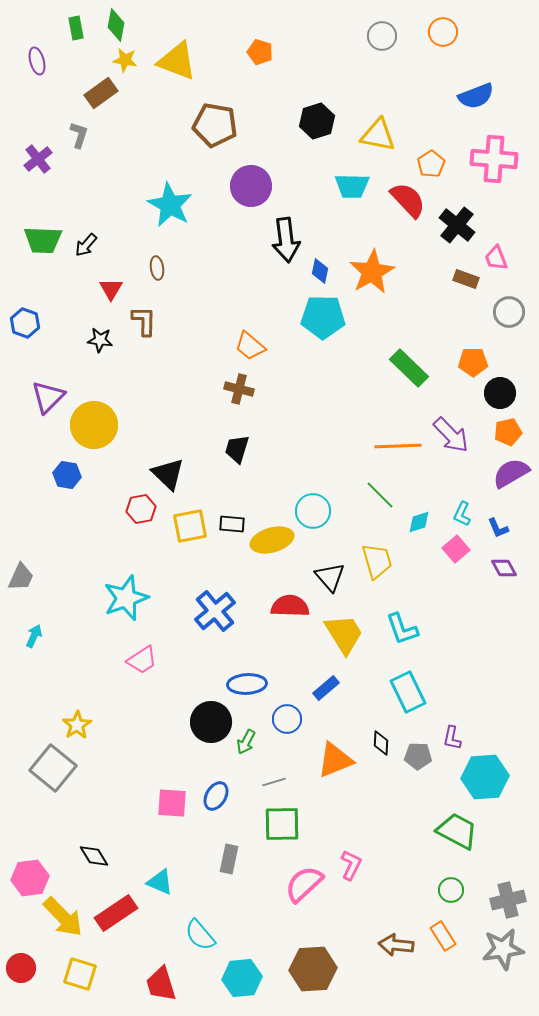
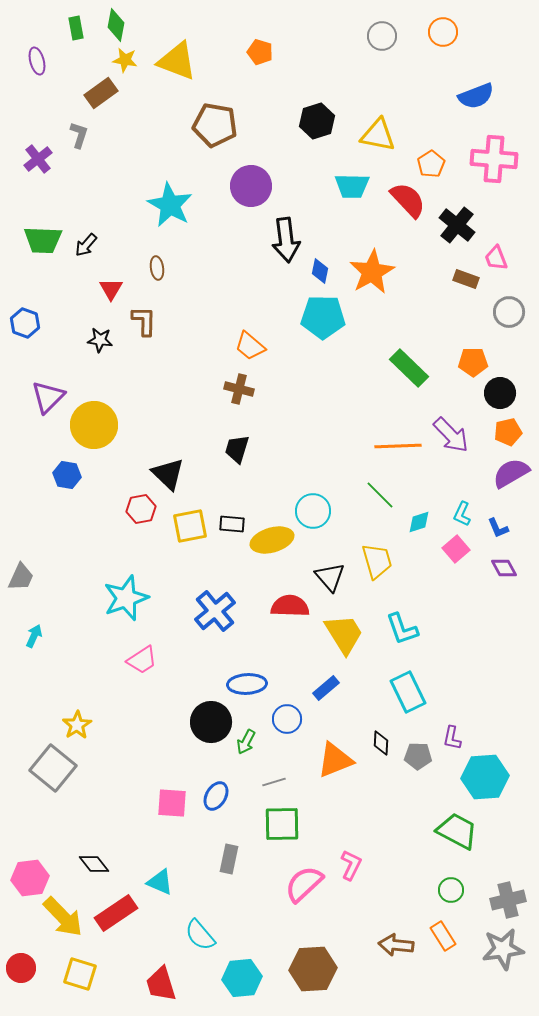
black diamond at (94, 856): moved 8 px down; rotated 8 degrees counterclockwise
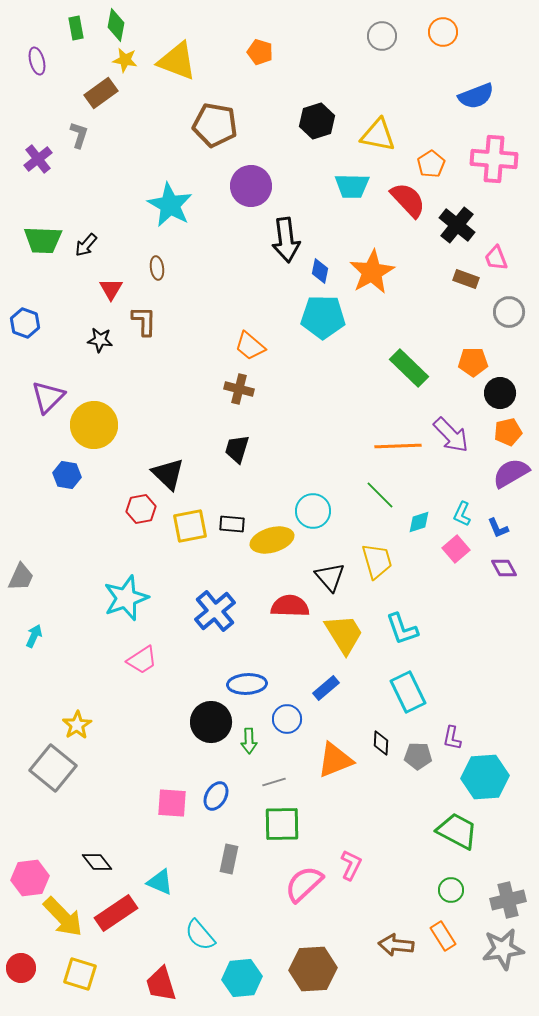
green arrow at (246, 742): moved 3 px right, 1 px up; rotated 30 degrees counterclockwise
black diamond at (94, 864): moved 3 px right, 2 px up
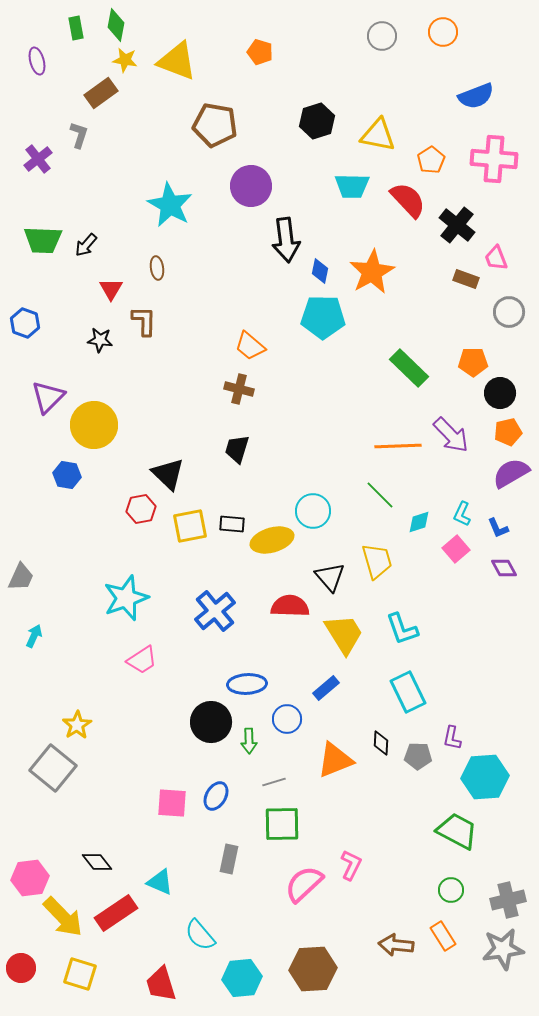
orange pentagon at (431, 164): moved 4 px up
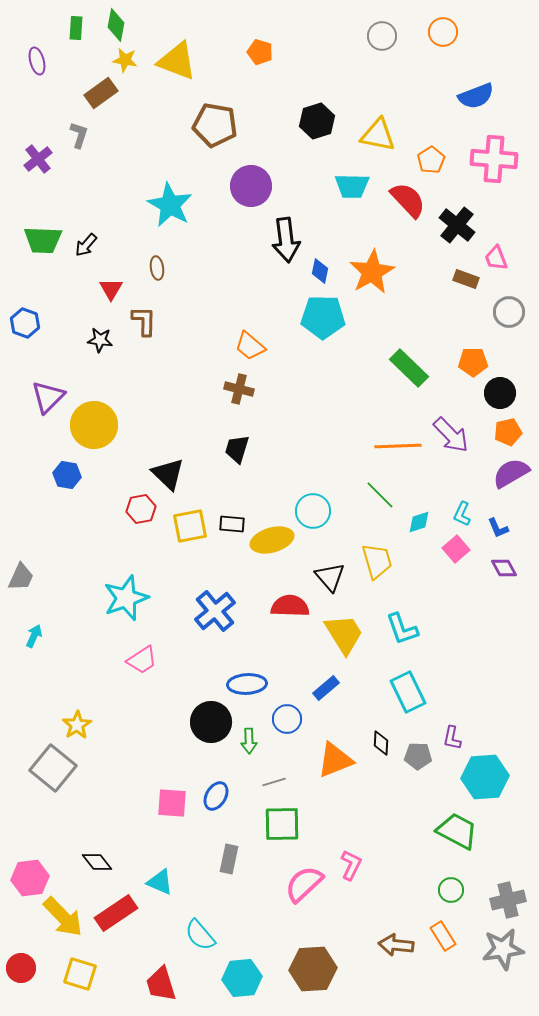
green rectangle at (76, 28): rotated 15 degrees clockwise
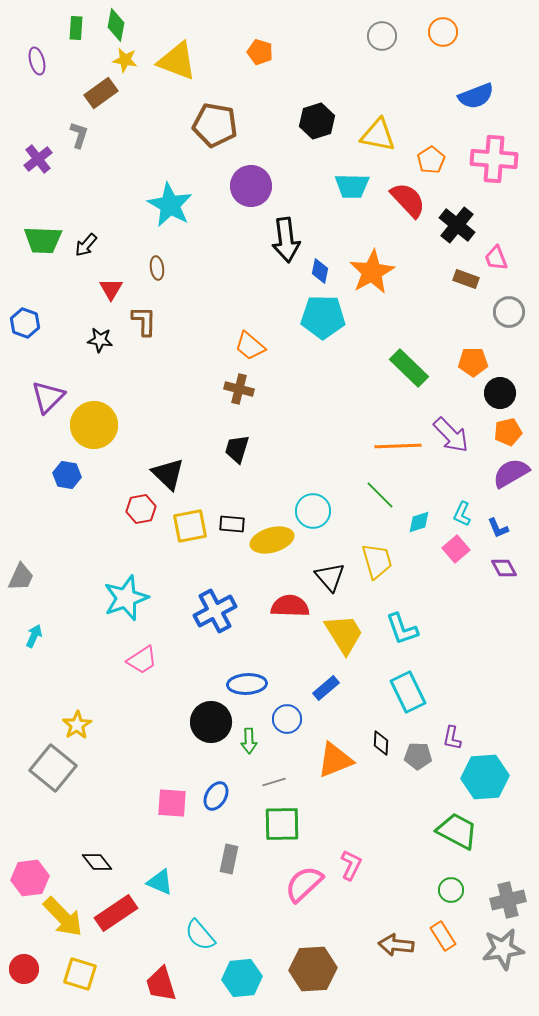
blue cross at (215, 611): rotated 12 degrees clockwise
red circle at (21, 968): moved 3 px right, 1 px down
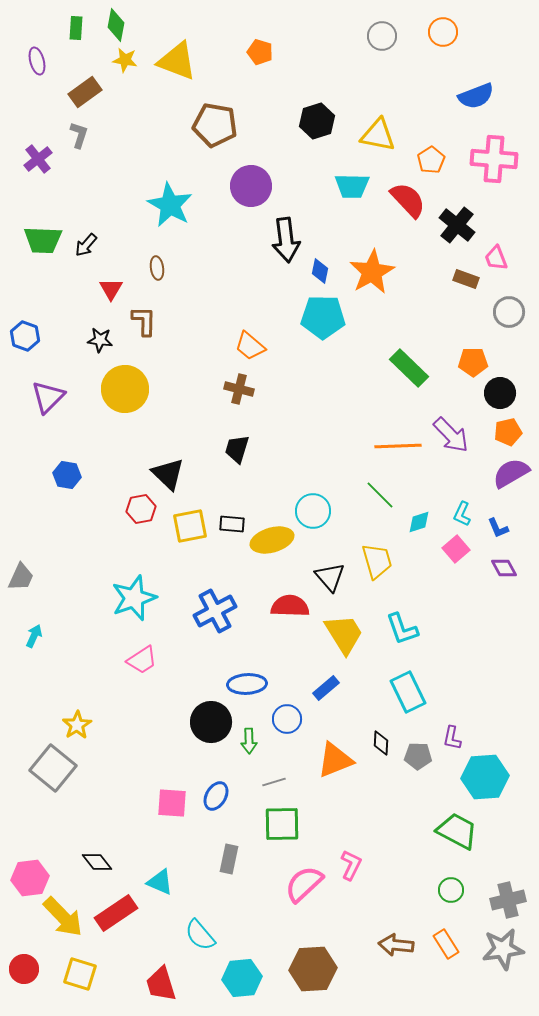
brown rectangle at (101, 93): moved 16 px left, 1 px up
blue hexagon at (25, 323): moved 13 px down
yellow circle at (94, 425): moved 31 px right, 36 px up
cyan star at (126, 598): moved 8 px right
orange rectangle at (443, 936): moved 3 px right, 8 px down
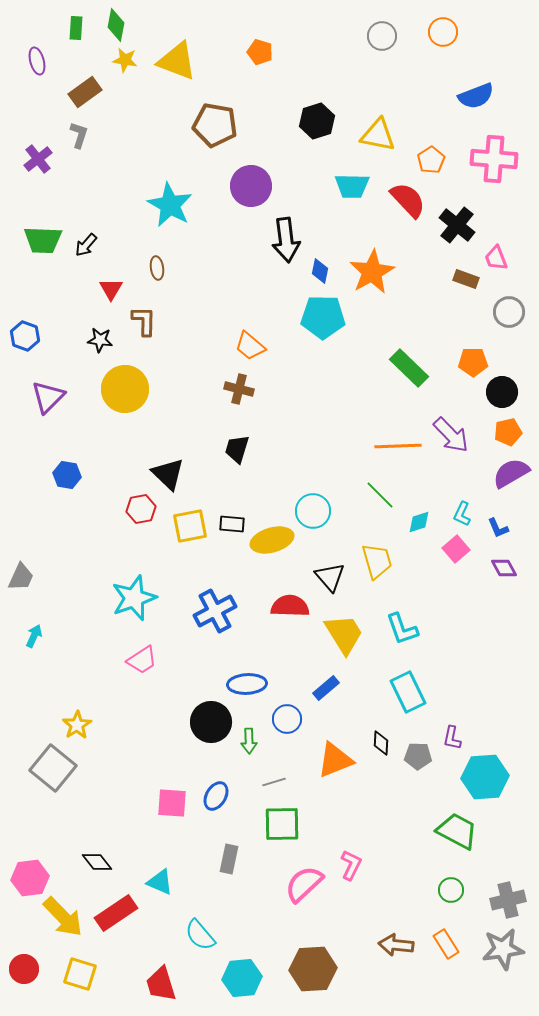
black circle at (500, 393): moved 2 px right, 1 px up
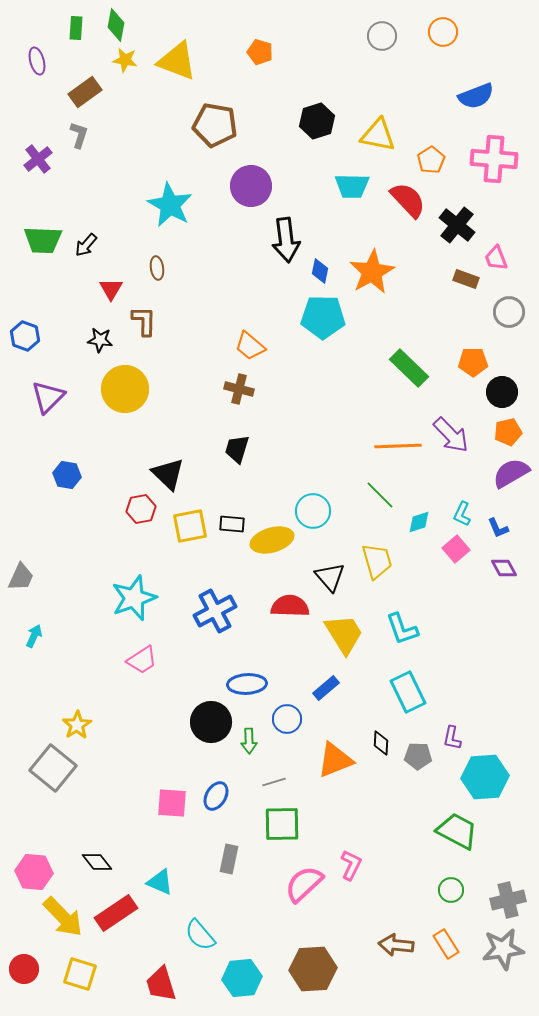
pink hexagon at (30, 878): moved 4 px right, 6 px up; rotated 12 degrees clockwise
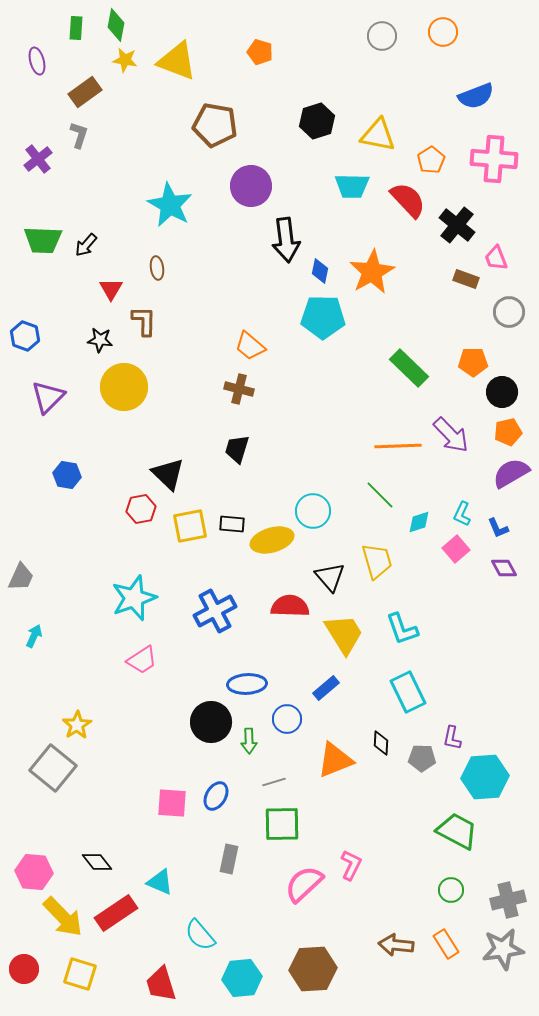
yellow circle at (125, 389): moved 1 px left, 2 px up
gray pentagon at (418, 756): moved 4 px right, 2 px down
